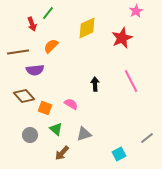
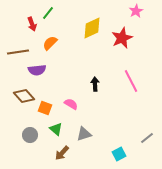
yellow diamond: moved 5 px right
orange semicircle: moved 1 px left, 3 px up
purple semicircle: moved 2 px right
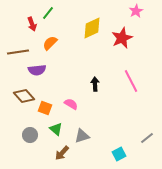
gray triangle: moved 2 px left, 2 px down
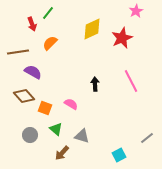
yellow diamond: moved 1 px down
purple semicircle: moved 4 px left, 2 px down; rotated 144 degrees counterclockwise
gray triangle: rotated 35 degrees clockwise
cyan square: moved 1 px down
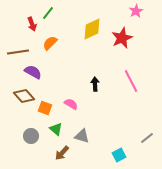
gray circle: moved 1 px right, 1 px down
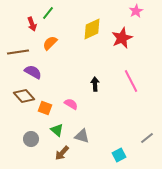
green triangle: moved 1 px right, 1 px down
gray circle: moved 3 px down
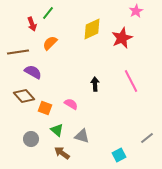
brown arrow: rotated 84 degrees clockwise
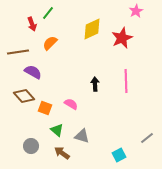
pink line: moved 5 px left; rotated 25 degrees clockwise
gray circle: moved 7 px down
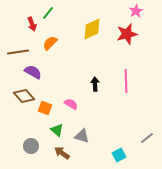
red star: moved 5 px right, 4 px up; rotated 10 degrees clockwise
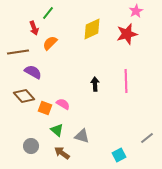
red arrow: moved 2 px right, 4 px down
pink semicircle: moved 8 px left
